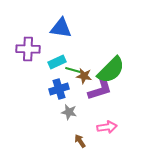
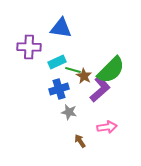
purple cross: moved 1 px right, 2 px up
brown star: rotated 21 degrees clockwise
purple L-shape: rotated 24 degrees counterclockwise
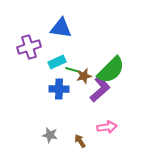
purple cross: rotated 20 degrees counterclockwise
brown star: rotated 28 degrees clockwise
blue cross: rotated 18 degrees clockwise
gray star: moved 19 px left, 23 px down
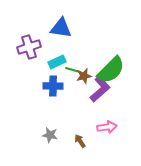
blue cross: moved 6 px left, 3 px up
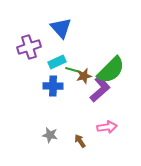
blue triangle: rotated 40 degrees clockwise
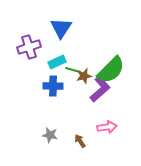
blue triangle: rotated 15 degrees clockwise
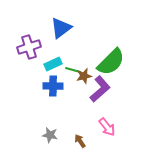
blue triangle: rotated 20 degrees clockwise
cyan rectangle: moved 4 px left, 2 px down
green semicircle: moved 8 px up
pink arrow: rotated 60 degrees clockwise
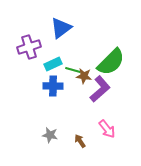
brown star: rotated 21 degrees clockwise
pink arrow: moved 2 px down
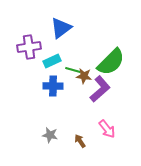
purple cross: rotated 10 degrees clockwise
cyan rectangle: moved 1 px left, 3 px up
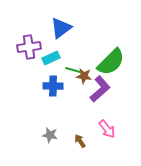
cyan rectangle: moved 1 px left, 3 px up
